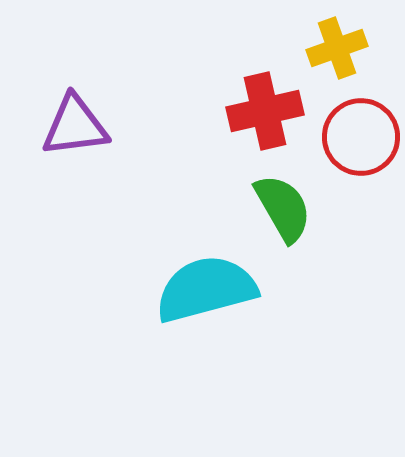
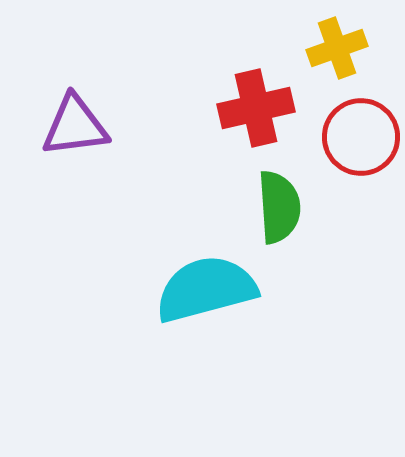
red cross: moved 9 px left, 3 px up
green semicircle: moved 4 px left, 1 px up; rotated 26 degrees clockwise
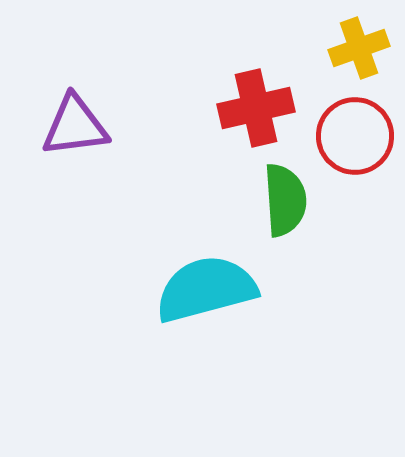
yellow cross: moved 22 px right
red circle: moved 6 px left, 1 px up
green semicircle: moved 6 px right, 7 px up
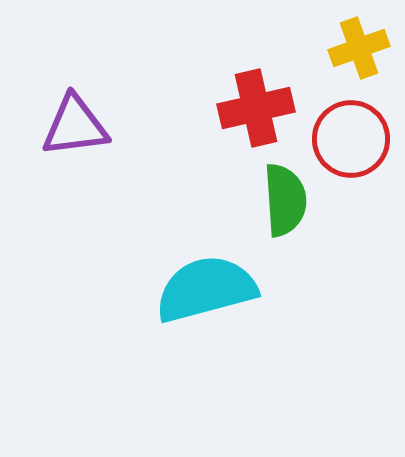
red circle: moved 4 px left, 3 px down
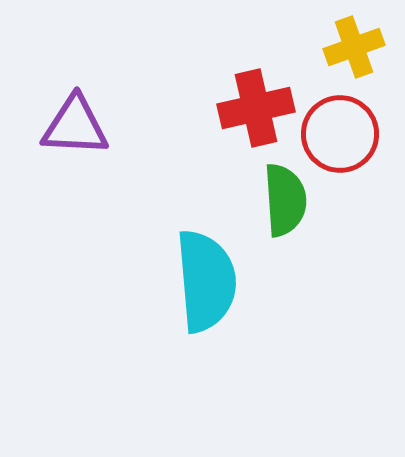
yellow cross: moved 5 px left, 1 px up
purple triangle: rotated 10 degrees clockwise
red circle: moved 11 px left, 5 px up
cyan semicircle: moved 8 px up; rotated 100 degrees clockwise
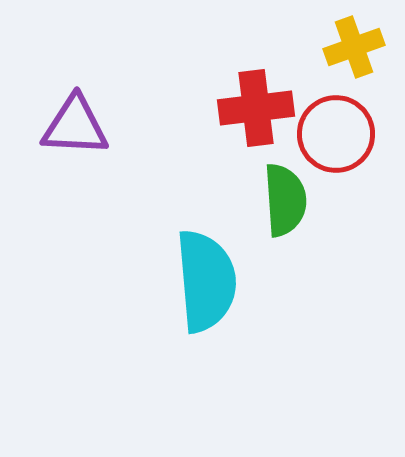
red cross: rotated 6 degrees clockwise
red circle: moved 4 px left
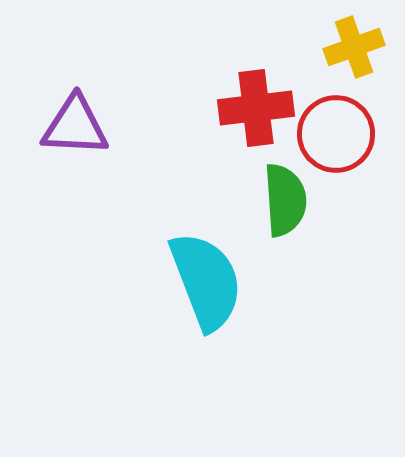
cyan semicircle: rotated 16 degrees counterclockwise
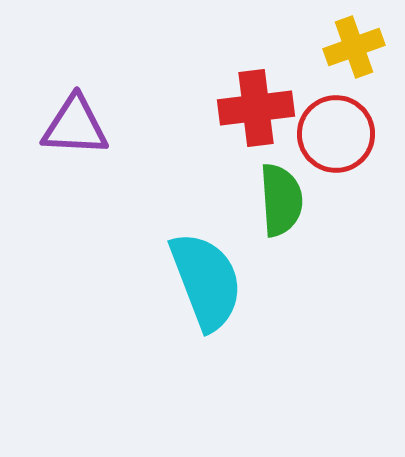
green semicircle: moved 4 px left
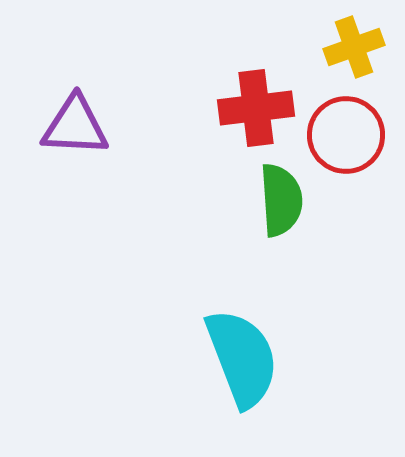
red circle: moved 10 px right, 1 px down
cyan semicircle: moved 36 px right, 77 px down
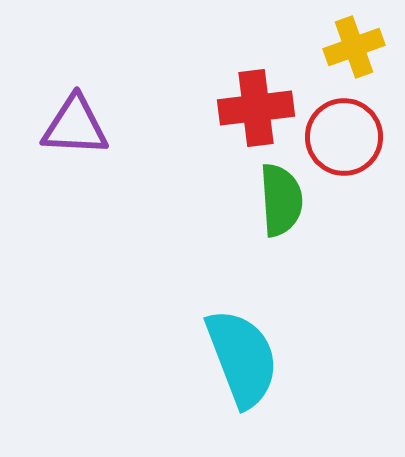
red circle: moved 2 px left, 2 px down
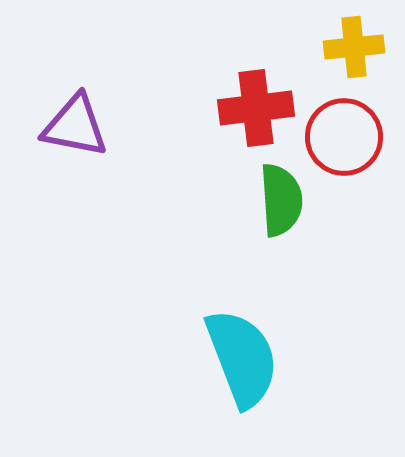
yellow cross: rotated 14 degrees clockwise
purple triangle: rotated 8 degrees clockwise
